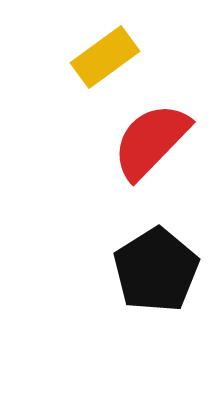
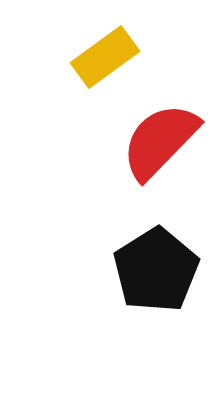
red semicircle: moved 9 px right
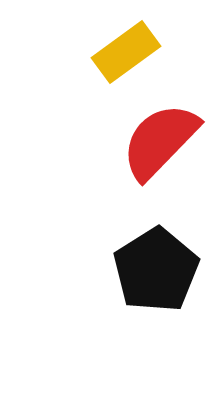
yellow rectangle: moved 21 px right, 5 px up
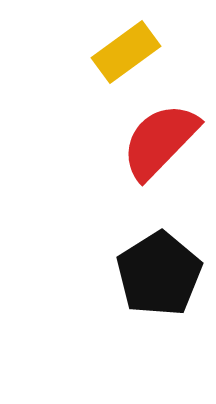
black pentagon: moved 3 px right, 4 px down
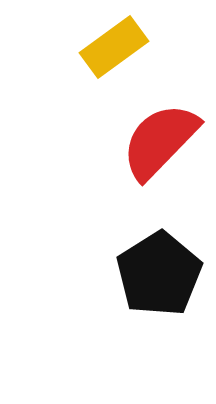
yellow rectangle: moved 12 px left, 5 px up
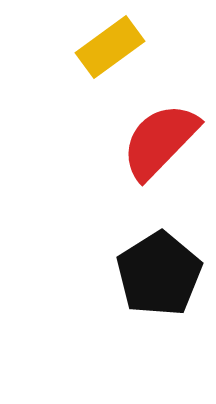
yellow rectangle: moved 4 px left
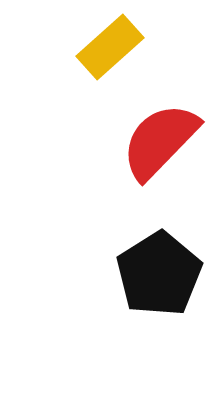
yellow rectangle: rotated 6 degrees counterclockwise
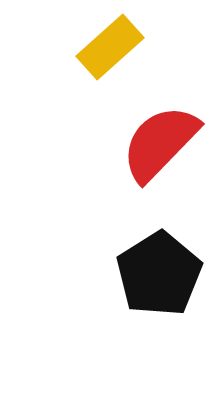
red semicircle: moved 2 px down
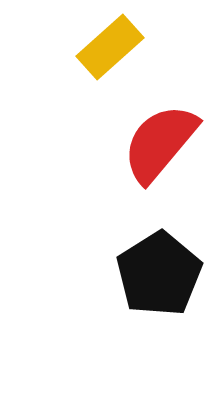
red semicircle: rotated 4 degrees counterclockwise
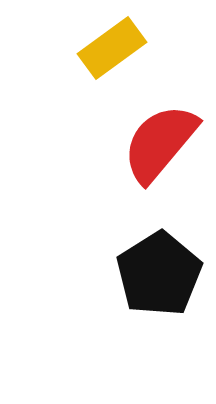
yellow rectangle: moved 2 px right, 1 px down; rotated 6 degrees clockwise
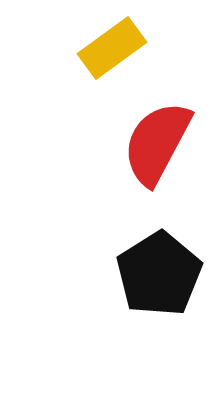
red semicircle: moved 3 px left; rotated 12 degrees counterclockwise
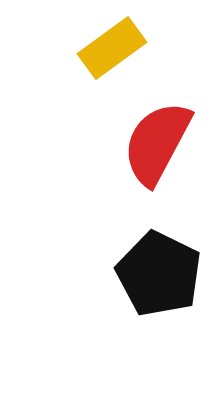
black pentagon: rotated 14 degrees counterclockwise
